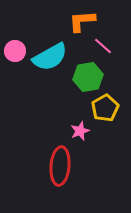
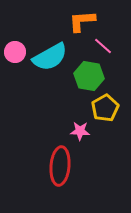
pink circle: moved 1 px down
green hexagon: moved 1 px right, 1 px up; rotated 20 degrees clockwise
pink star: rotated 24 degrees clockwise
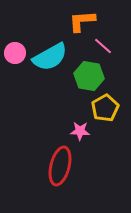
pink circle: moved 1 px down
red ellipse: rotated 9 degrees clockwise
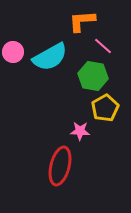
pink circle: moved 2 px left, 1 px up
green hexagon: moved 4 px right
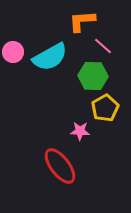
green hexagon: rotated 8 degrees counterclockwise
red ellipse: rotated 51 degrees counterclockwise
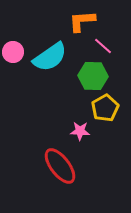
cyan semicircle: rotated 6 degrees counterclockwise
